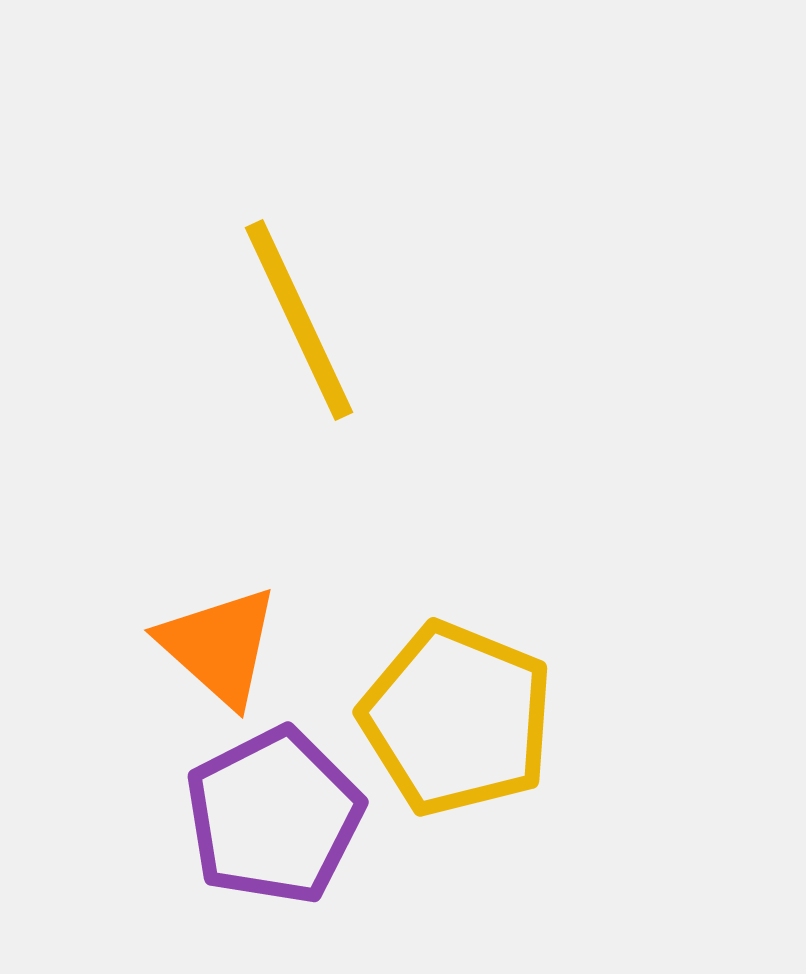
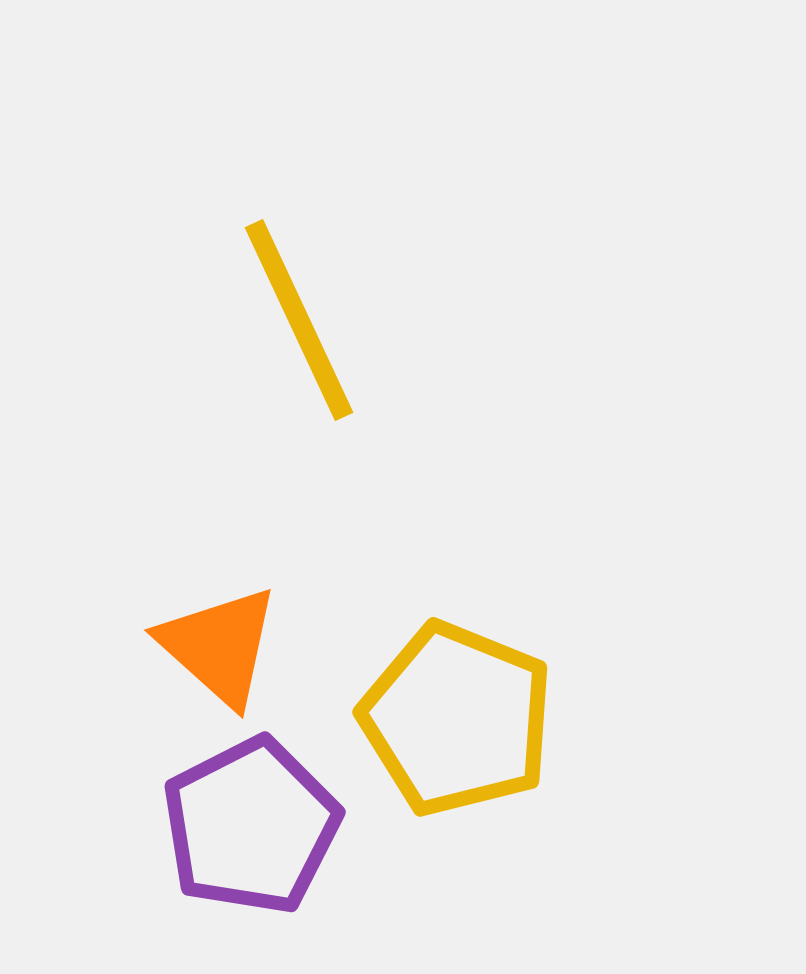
purple pentagon: moved 23 px left, 10 px down
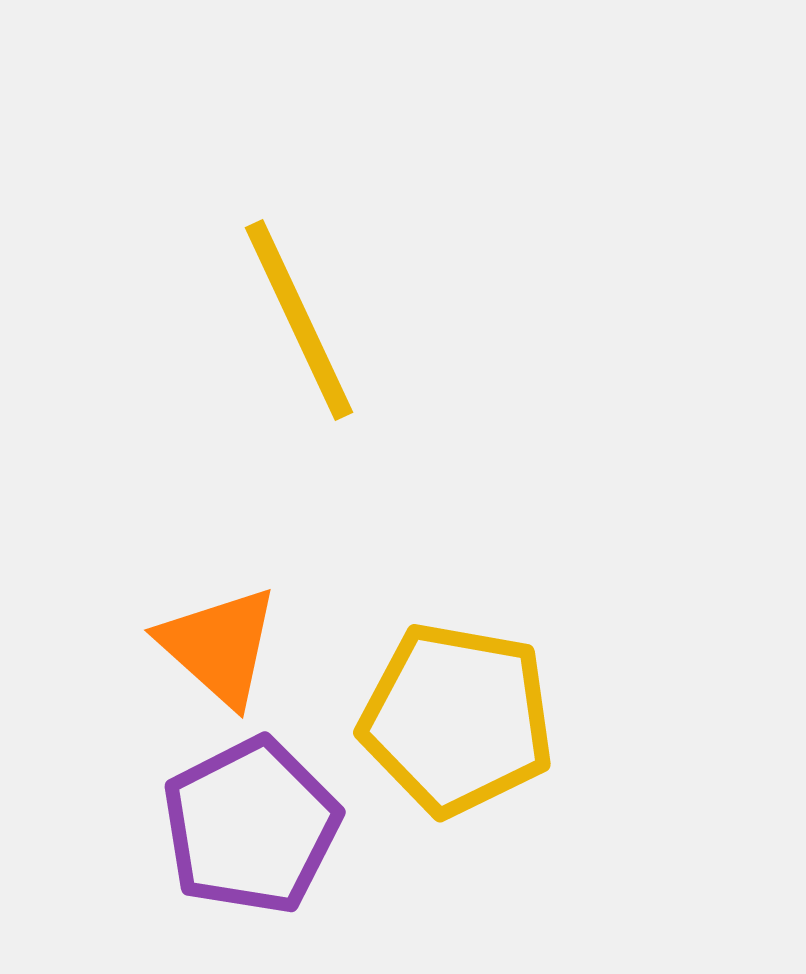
yellow pentagon: rotated 12 degrees counterclockwise
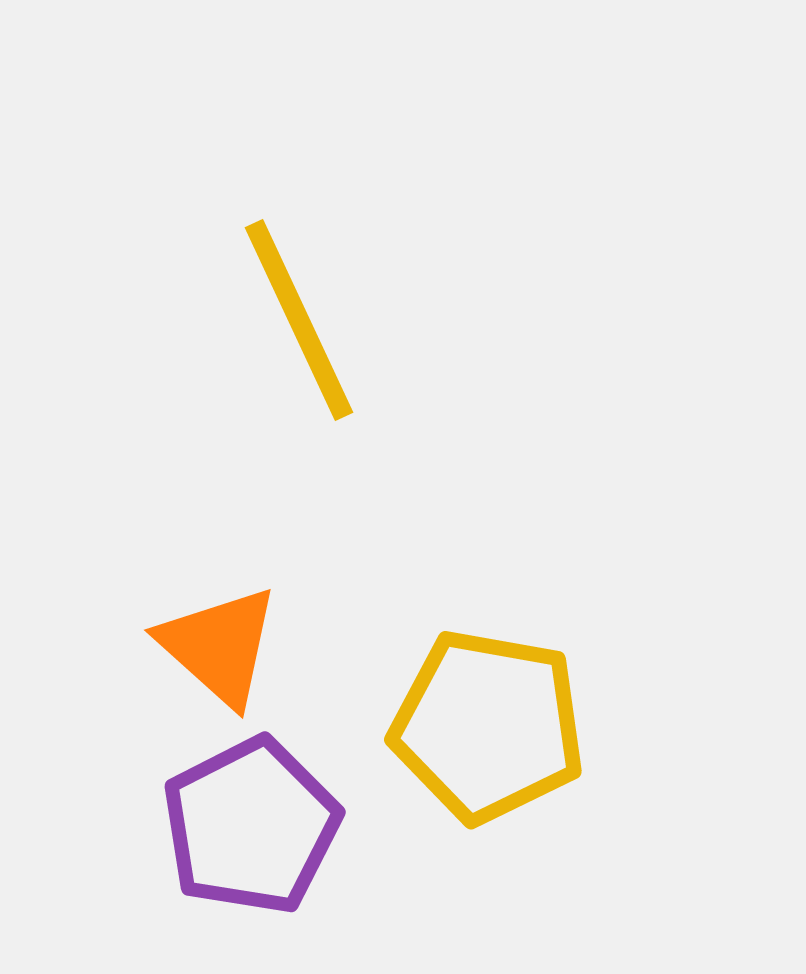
yellow pentagon: moved 31 px right, 7 px down
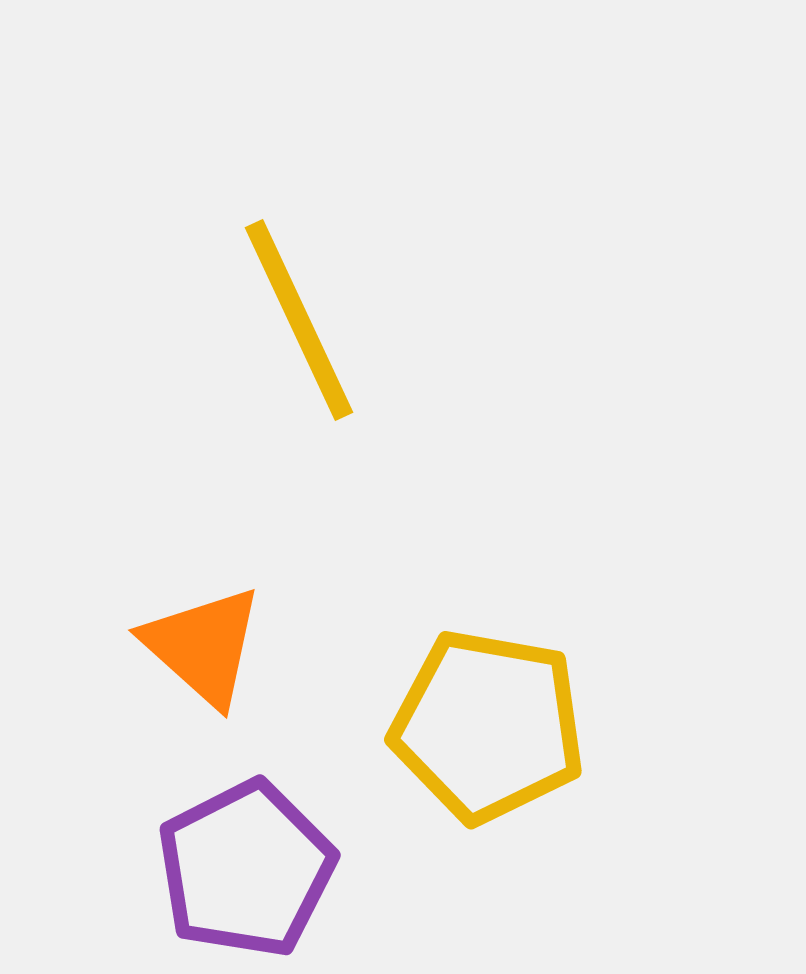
orange triangle: moved 16 px left
purple pentagon: moved 5 px left, 43 px down
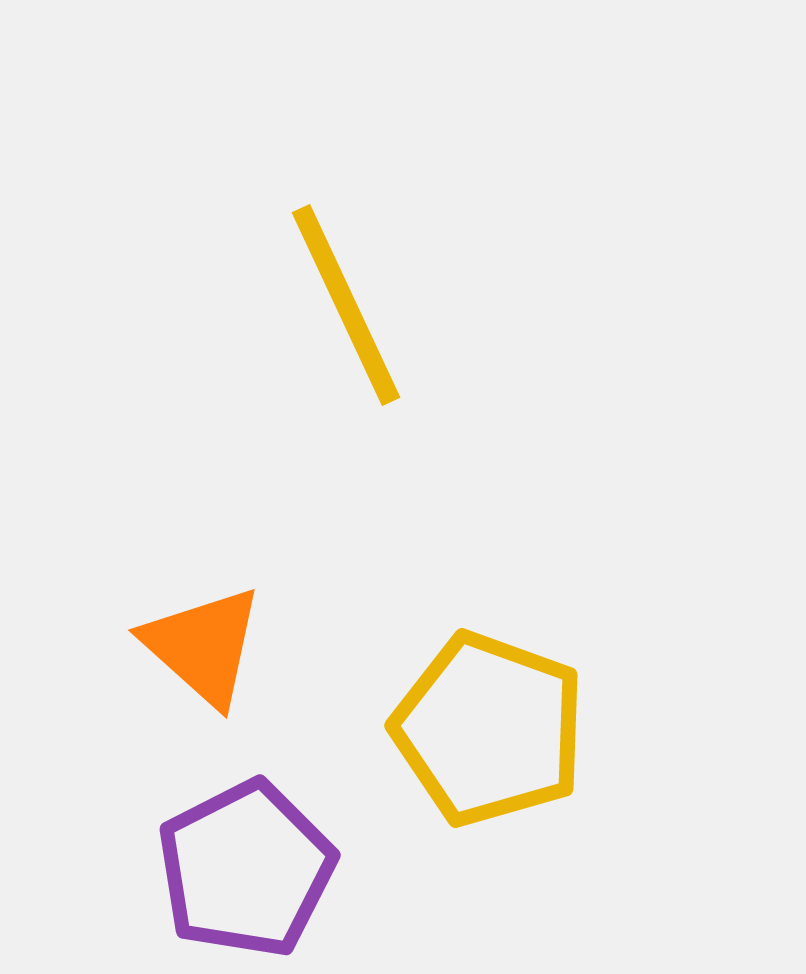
yellow line: moved 47 px right, 15 px up
yellow pentagon: moved 1 px right, 3 px down; rotated 10 degrees clockwise
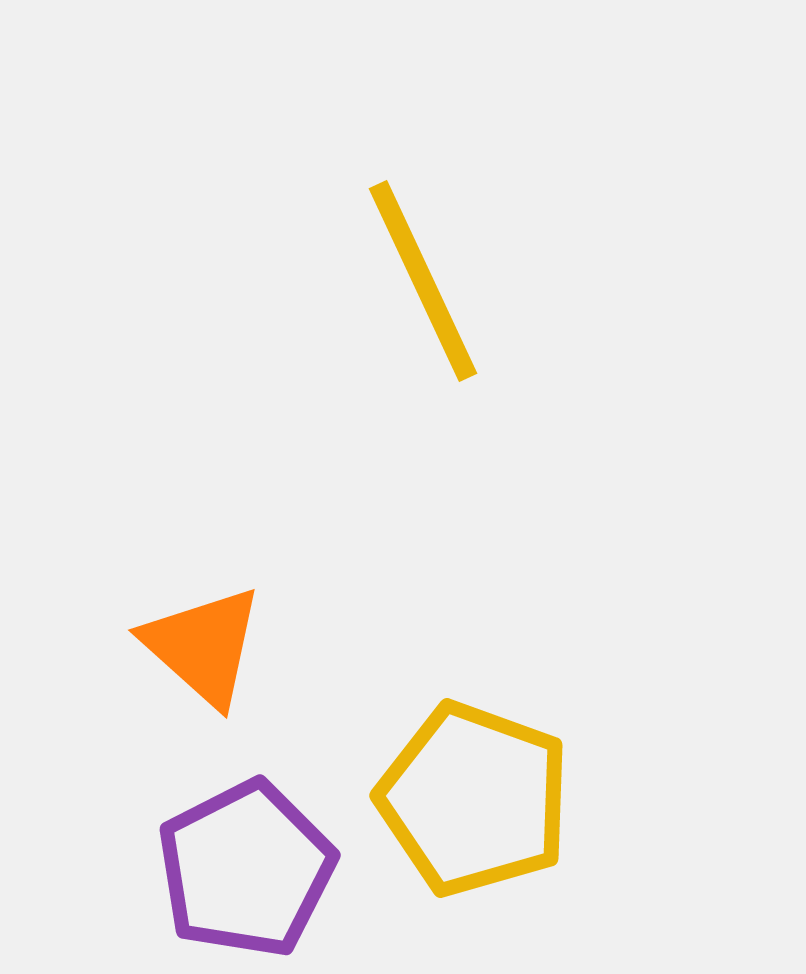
yellow line: moved 77 px right, 24 px up
yellow pentagon: moved 15 px left, 70 px down
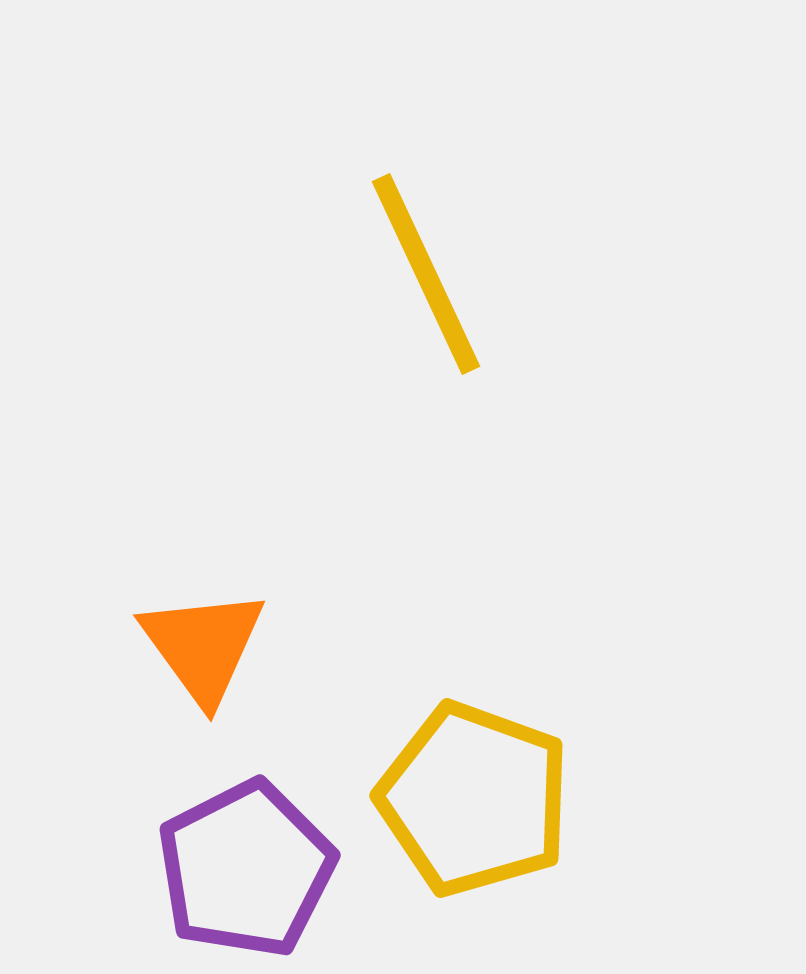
yellow line: moved 3 px right, 7 px up
orange triangle: rotated 12 degrees clockwise
